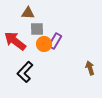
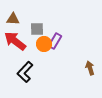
brown triangle: moved 15 px left, 6 px down
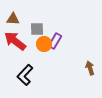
black L-shape: moved 3 px down
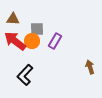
orange circle: moved 12 px left, 3 px up
brown arrow: moved 1 px up
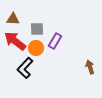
orange circle: moved 4 px right, 7 px down
black L-shape: moved 7 px up
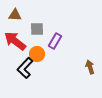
brown triangle: moved 2 px right, 4 px up
orange circle: moved 1 px right, 6 px down
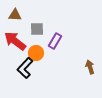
orange circle: moved 1 px left, 1 px up
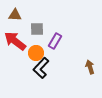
black L-shape: moved 16 px right
